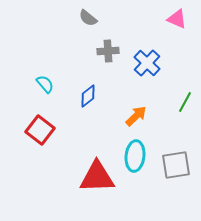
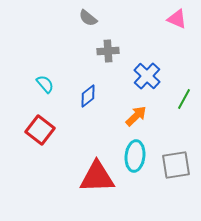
blue cross: moved 13 px down
green line: moved 1 px left, 3 px up
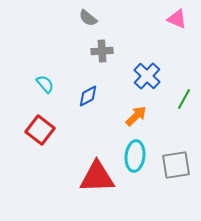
gray cross: moved 6 px left
blue diamond: rotated 10 degrees clockwise
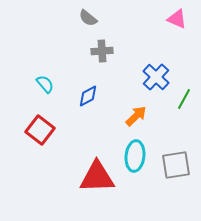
blue cross: moved 9 px right, 1 px down
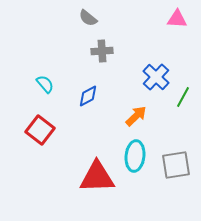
pink triangle: rotated 20 degrees counterclockwise
green line: moved 1 px left, 2 px up
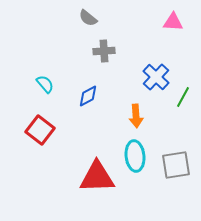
pink triangle: moved 4 px left, 3 px down
gray cross: moved 2 px right
orange arrow: rotated 130 degrees clockwise
cyan ellipse: rotated 12 degrees counterclockwise
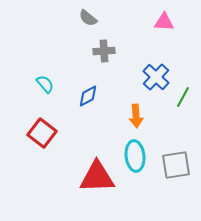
pink triangle: moved 9 px left
red square: moved 2 px right, 3 px down
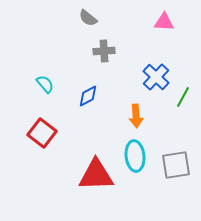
red triangle: moved 1 px left, 2 px up
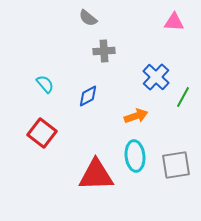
pink triangle: moved 10 px right
orange arrow: rotated 105 degrees counterclockwise
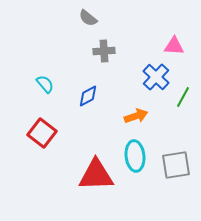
pink triangle: moved 24 px down
